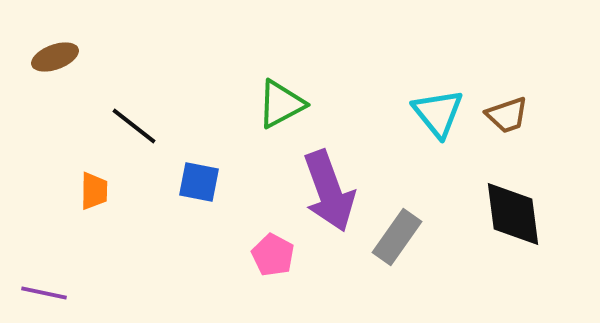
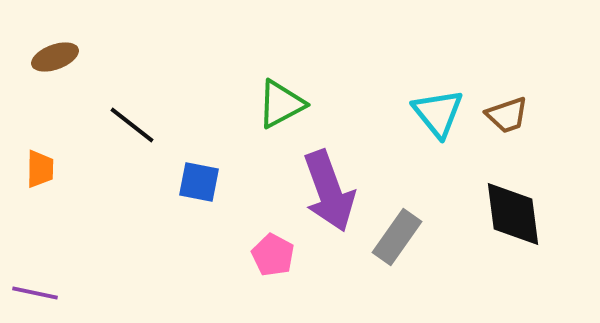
black line: moved 2 px left, 1 px up
orange trapezoid: moved 54 px left, 22 px up
purple line: moved 9 px left
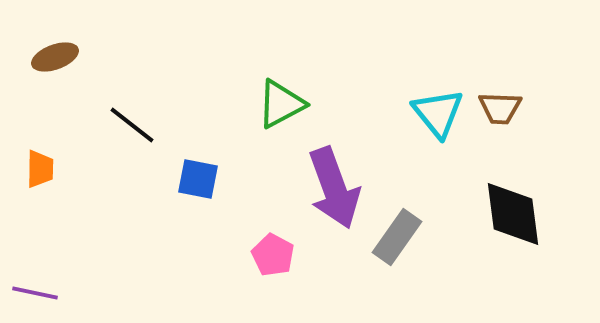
brown trapezoid: moved 7 px left, 7 px up; rotated 21 degrees clockwise
blue square: moved 1 px left, 3 px up
purple arrow: moved 5 px right, 3 px up
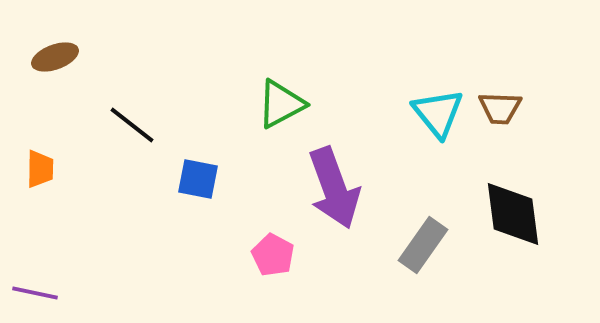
gray rectangle: moved 26 px right, 8 px down
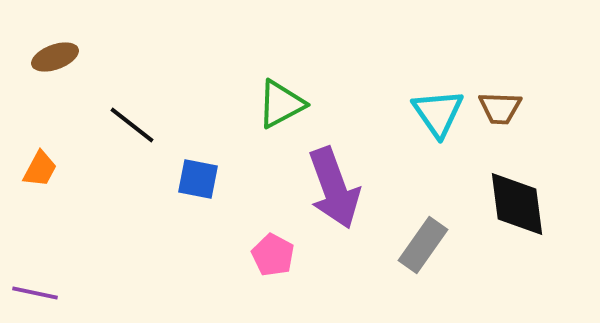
cyan triangle: rotated 4 degrees clockwise
orange trapezoid: rotated 27 degrees clockwise
black diamond: moved 4 px right, 10 px up
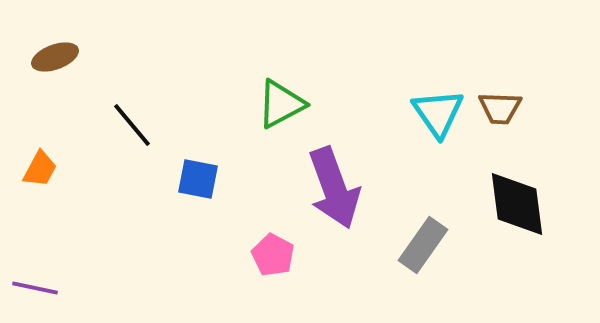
black line: rotated 12 degrees clockwise
purple line: moved 5 px up
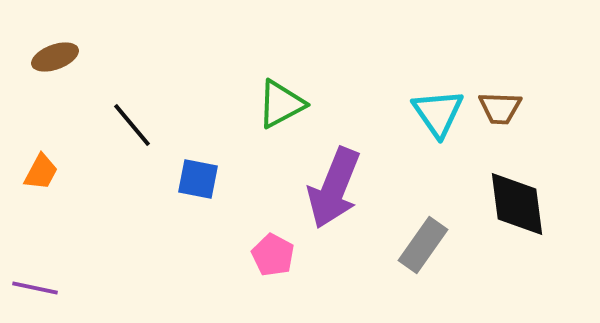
orange trapezoid: moved 1 px right, 3 px down
purple arrow: rotated 42 degrees clockwise
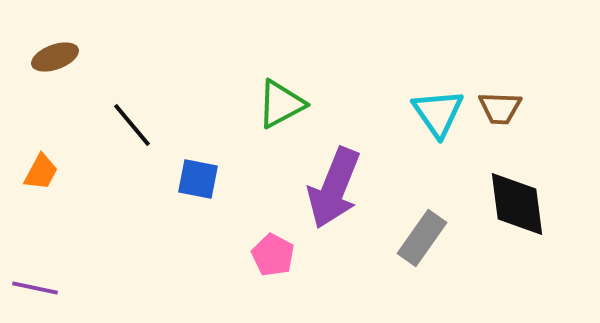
gray rectangle: moved 1 px left, 7 px up
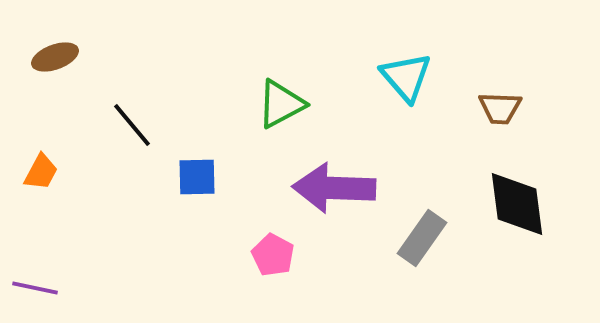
cyan triangle: moved 32 px left, 36 px up; rotated 6 degrees counterclockwise
blue square: moved 1 px left, 2 px up; rotated 12 degrees counterclockwise
purple arrow: rotated 70 degrees clockwise
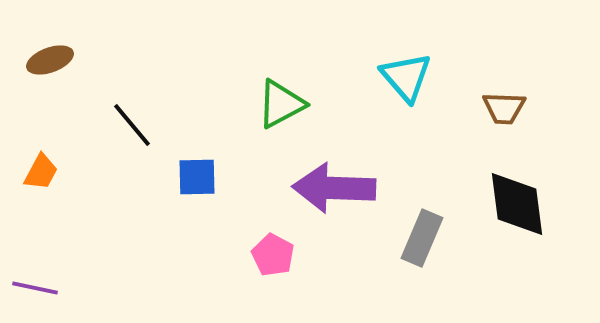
brown ellipse: moved 5 px left, 3 px down
brown trapezoid: moved 4 px right
gray rectangle: rotated 12 degrees counterclockwise
